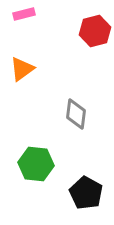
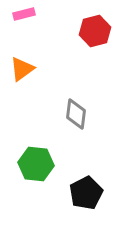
black pentagon: rotated 16 degrees clockwise
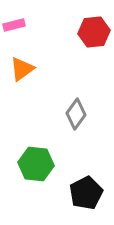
pink rectangle: moved 10 px left, 11 px down
red hexagon: moved 1 px left, 1 px down; rotated 8 degrees clockwise
gray diamond: rotated 28 degrees clockwise
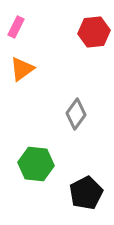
pink rectangle: moved 2 px right, 2 px down; rotated 50 degrees counterclockwise
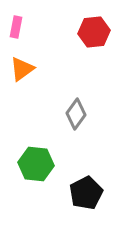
pink rectangle: rotated 15 degrees counterclockwise
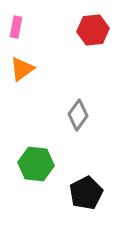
red hexagon: moved 1 px left, 2 px up
gray diamond: moved 2 px right, 1 px down
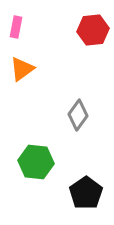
green hexagon: moved 2 px up
black pentagon: rotated 8 degrees counterclockwise
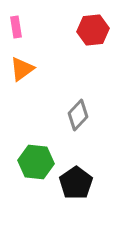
pink rectangle: rotated 20 degrees counterclockwise
gray diamond: rotated 8 degrees clockwise
black pentagon: moved 10 px left, 10 px up
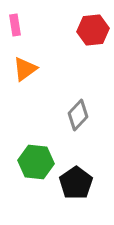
pink rectangle: moved 1 px left, 2 px up
orange triangle: moved 3 px right
